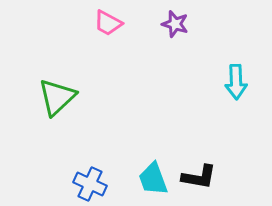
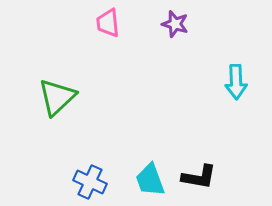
pink trapezoid: rotated 56 degrees clockwise
cyan trapezoid: moved 3 px left, 1 px down
blue cross: moved 2 px up
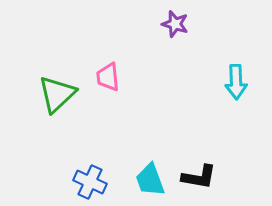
pink trapezoid: moved 54 px down
green triangle: moved 3 px up
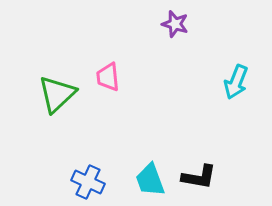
cyan arrow: rotated 24 degrees clockwise
blue cross: moved 2 px left
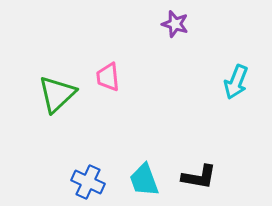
cyan trapezoid: moved 6 px left
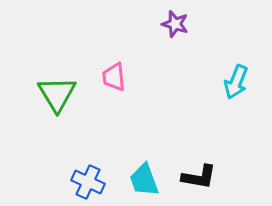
pink trapezoid: moved 6 px right
green triangle: rotated 18 degrees counterclockwise
